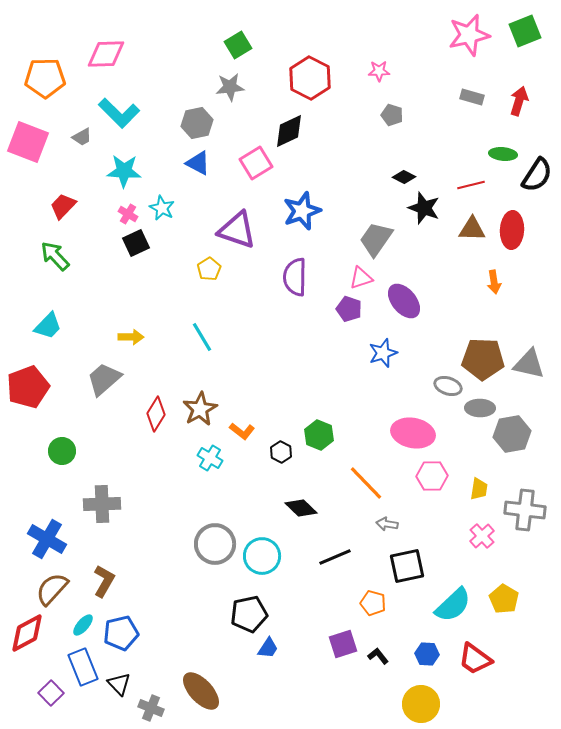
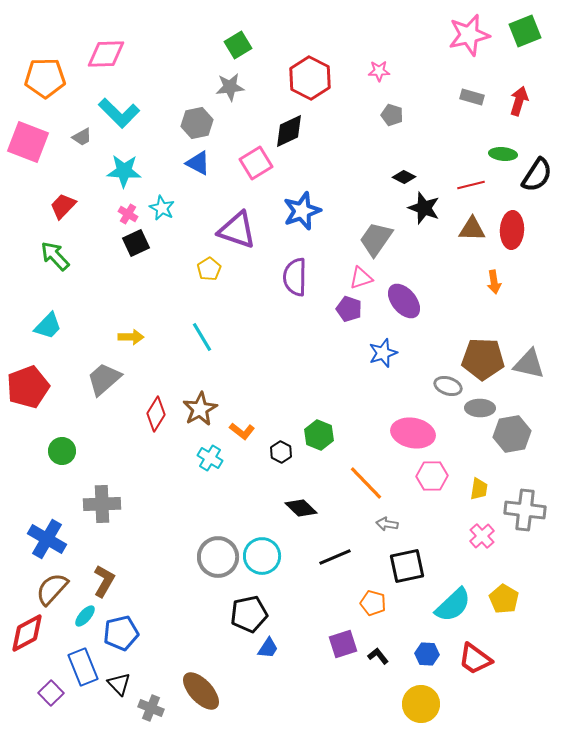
gray circle at (215, 544): moved 3 px right, 13 px down
cyan ellipse at (83, 625): moved 2 px right, 9 px up
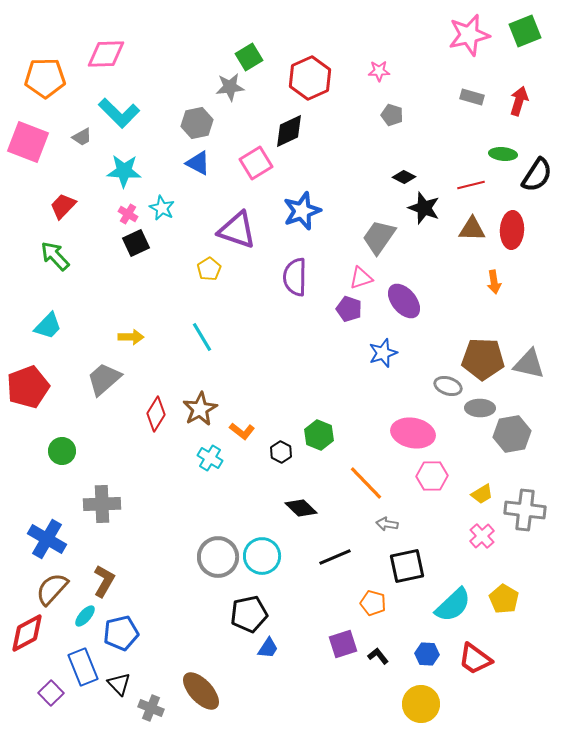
green square at (238, 45): moved 11 px right, 12 px down
red hexagon at (310, 78): rotated 9 degrees clockwise
gray trapezoid at (376, 239): moved 3 px right, 2 px up
yellow trapezoid at (479, 489): moved 3 px right, 5 px down; rotated 50 degrees clockwise
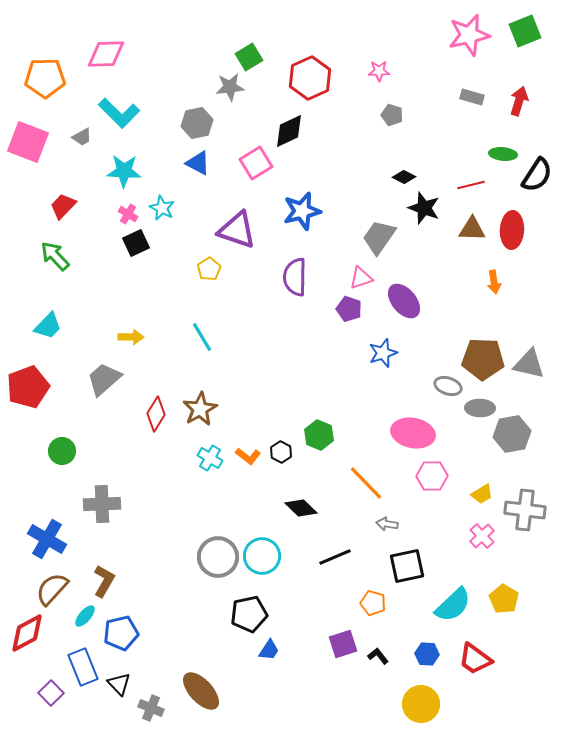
blue star at (302, 211): rotated 6 degrees clockwise
orange L-shape at (242, 431): moved 6 px right, 25 px down
blue trapezoid at (268, 648): moved 1 px right, 2 px down
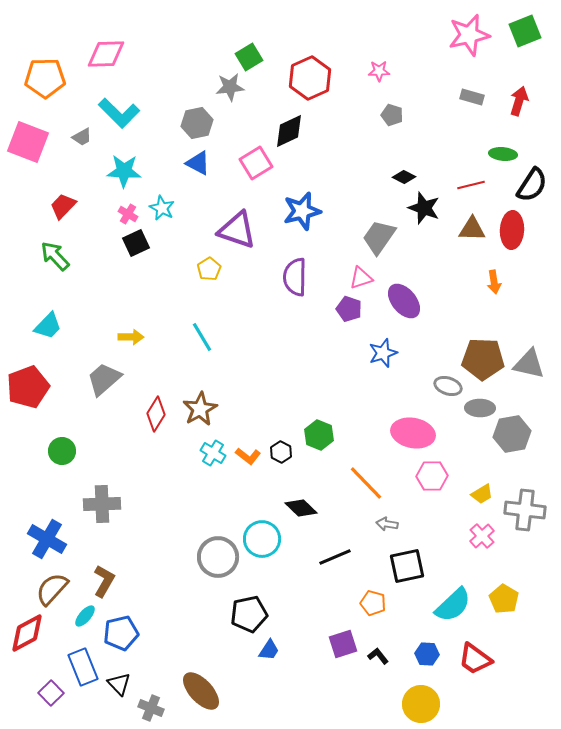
black semicircle at (537, 175): moved 5 px left, 10 px down
cyan cross at (210, 458): moved 3 px right, 5 px up
cyan circle at (262, 556): moved 17 px up
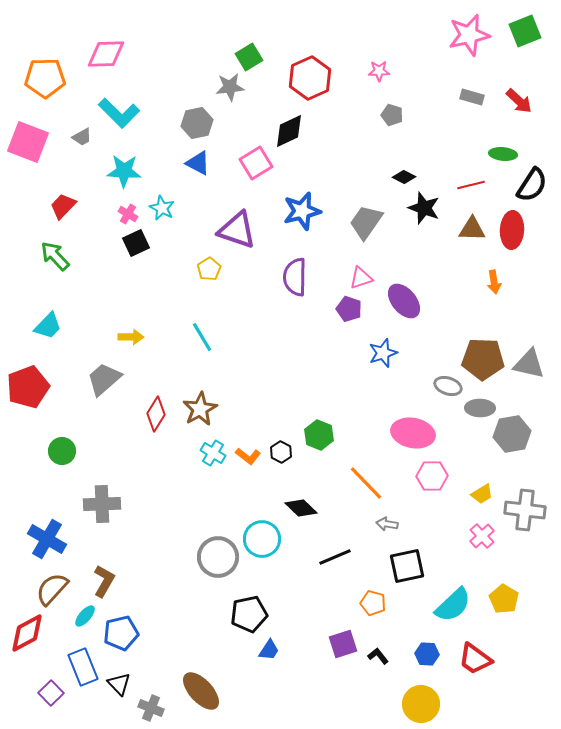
red arrow at (519, 101): rotated 116 degrees clockwise
gray trapezoid at (379, 237): moved 13 px left, 15 px up
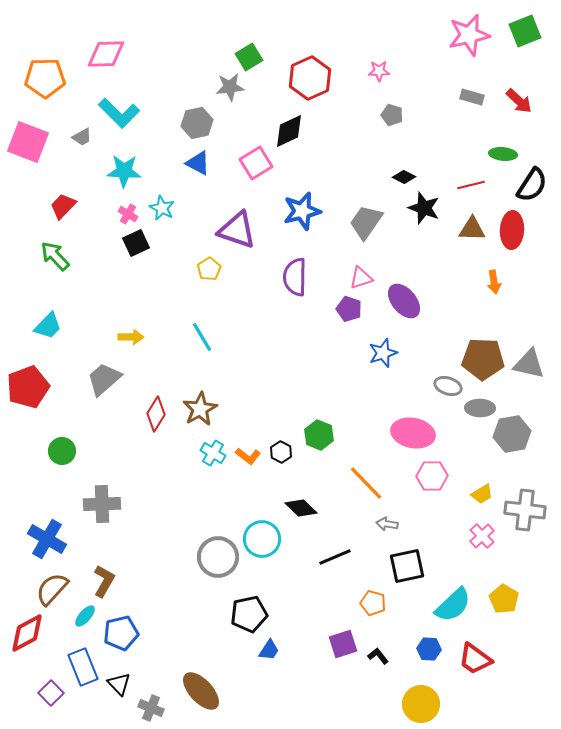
blue hexagon at (427, 654): moved 2 px right, 5 px up
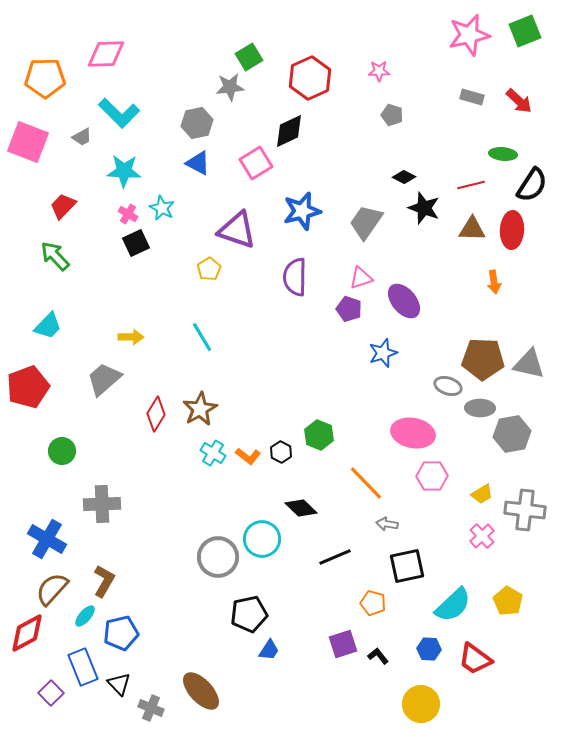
yellow pentagon at (504, 599): moved 4 px right, 2 px down
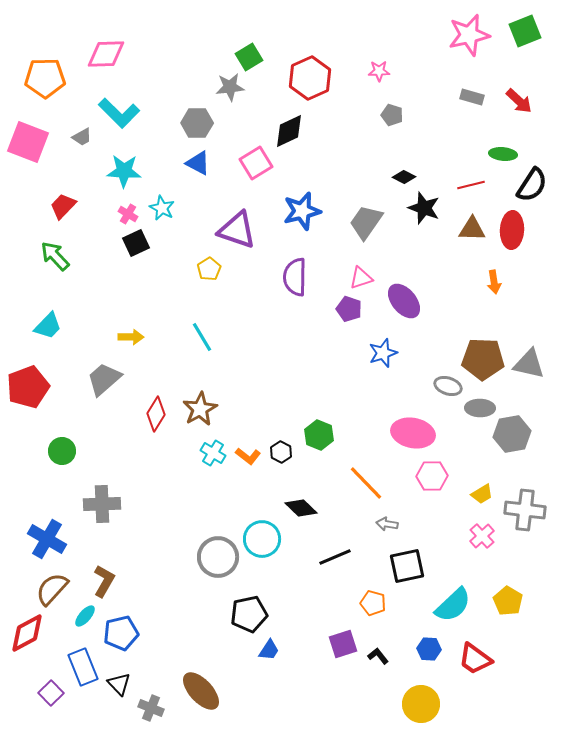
gray hexagon at (197, 123): rotated 12 degrees clockwise
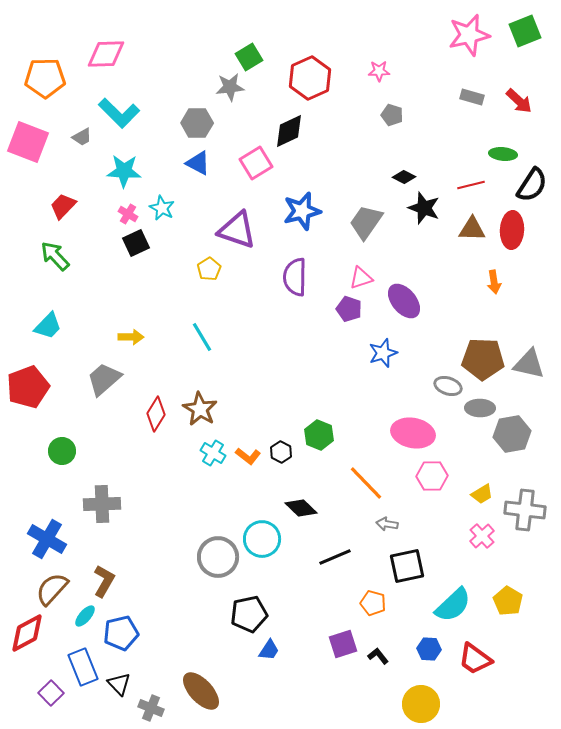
brown star at (200, 409): rotated 12 degrees counterclockwise
